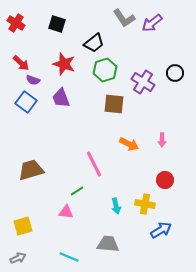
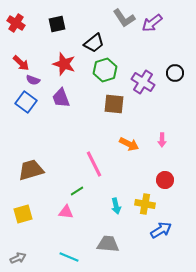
black square: rotated 30 degrees counterclockwise
yellow square: moved 12 px up
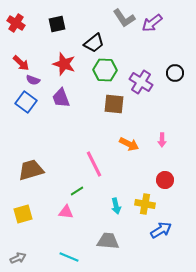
green hexagon: rotated 20 degrees clockwise
purple cross: moved 2 px left
gray trapezoid: moved 3 px up
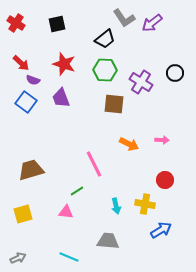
black trapezoid: moved 11 px right, 4 px up
pink arrow: rotated 88 degrees counterclockwise
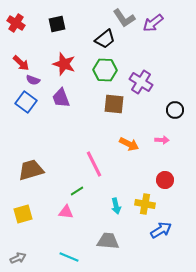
purple arrow: moved 1 px right
black circle: moved 37 px down
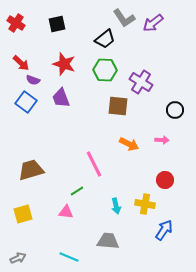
brown square: moved 4 px right, 2 px down
blue arrow: moved 3 px right; rotated 25 degrees counterclockwise
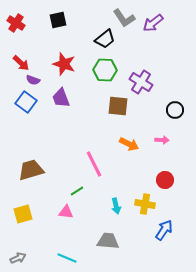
black square: moved 1 px right, 4 px up
cyan line: moved 2 px left, 1 px down
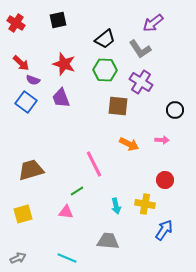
gray L-shape: moved 16 px right, 31 px down
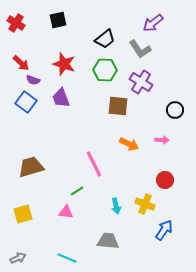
brown trapezoid: moved 3 px up
yellow cross: rotated 12 degrees clockwise
